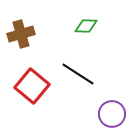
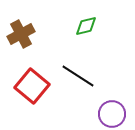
green diamond: rotated 15 degrees counterclockwise
brown cross: rotated 12 degrees counterclockwise
black line: moved 2 px down
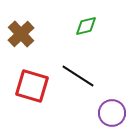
brown cross: rotated 16 degrees counterclockwise
red square: rotated 24 degrees counterclockwise
purple circle: moved 1 px up
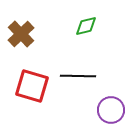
black line: rotated 32 degrees counterclockwise
purple circle: moved 1 px left, 3 px up
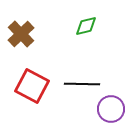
black line: moved 4 px right, 8 px down
red square: rotated 12 degrees clockwise
purple circle: moved 1 px up
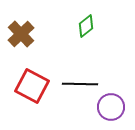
green diamond: rotated 25 degrees counterclockwise
black line: moved 2 px left
purple circle: moved 2 px up
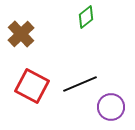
green diamond: moved 9 px up
black line: rotated 24 degrees counterclockwise
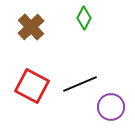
green diamond: moved 2 px left, 1 px down; rotated 25 degrees counterclockwise
brown cross: moved 10 px right, 7 px up
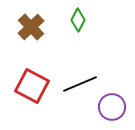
green diamond: moved 6 px left, 2 px down
purple circle: moved 1 px right
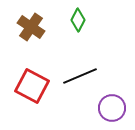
brown cross: rotated 12 degrees counterclockwise
black line: moved 8 px up
purple circle: moved 1 px down
